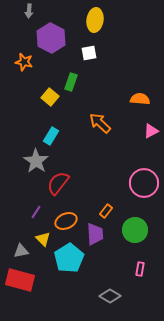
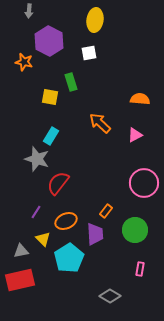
purple hexagon: moved 2 px left, 3 px down
green rectangle: rotated 36 degrees counterclockwise
yellow square: rotated 30 degrees counterclockwise
pink triangle: moved 16 px left, 4 px down
gray star: moved 1 px right, 2 px up; rotated 15 degrees counterclockwise
red rectangle: rotated 28 degrees counterclockwise
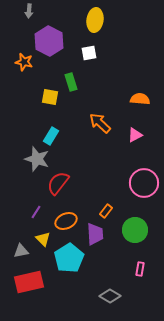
red rectangle: moved 9 px right, 2 px down
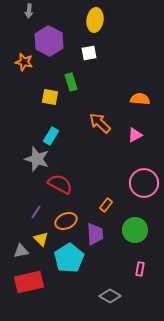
red semicircle: moved 2 px right, 1 px down; rotated 80 degrees clockwise
orange rectangle: moved 6 px up
yellow triangle: moved 2 px left
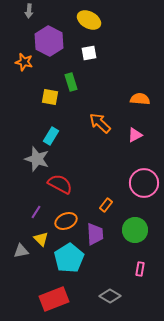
yellow ellipse: moved 6 px left; rotated 70 degrees counterclockwise
red rectangle: moved 25 px right, 17 px down; rotated 8 degrees counterclockwise
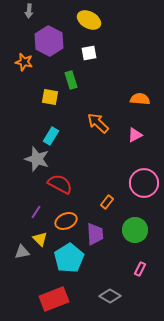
green rectangle: moved 2 px up
orange arrow: moved 2 px left
orange rectangle: moved 1 px right, 3 px up
yellow triangle: moved 1 px left
gray triangle: moved 1 px right, 1 px down
pink rectangle: rotated 16 degrees clockwise
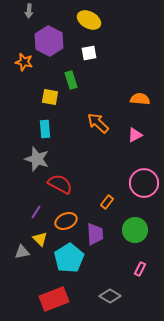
cyan rectangle: moved 6 px left, 7 px up; rotated 36 degrees counterclockwise
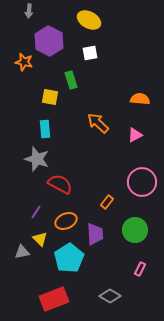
white square: moved 1 px right
pink circle: moved 2 px left, 1 px up
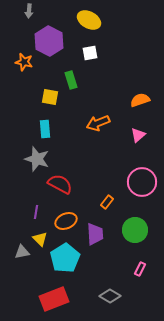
orange semicircle: moved 1 px down; rotated 24 degrees counterclockwise
orange arrow: rotated 65 degrees counterclockwise
pink triangle: moved 3 px right; rotated 14 degrees counterclockwise
purple line: rotated 24 degrees counterclockwise
cyan pentagon: moved 4 px left
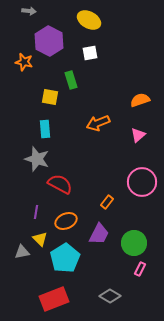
gray arrow: rotated 88 degrees counterclockwise
green circle: moved 1 px left, 13 px down
purple trapezoid: moved 4 px right; rotated 30 degrees clockwise
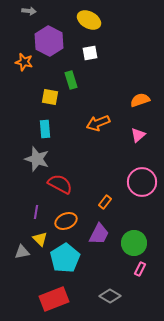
orange rectangle: moved 2 px left
